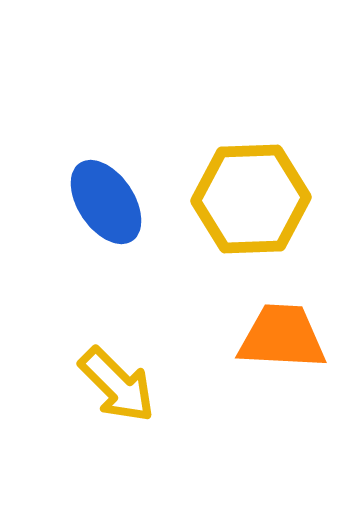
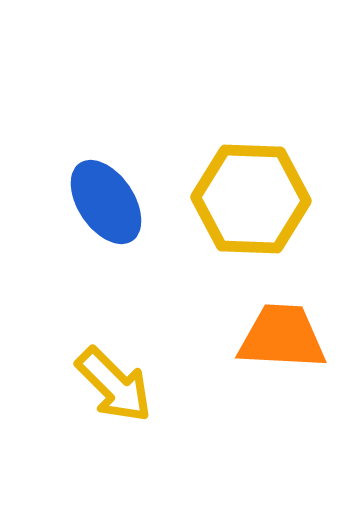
yellow hexagon: rotated 4 degrees clockwise
yellow arrow: moved 3 px left
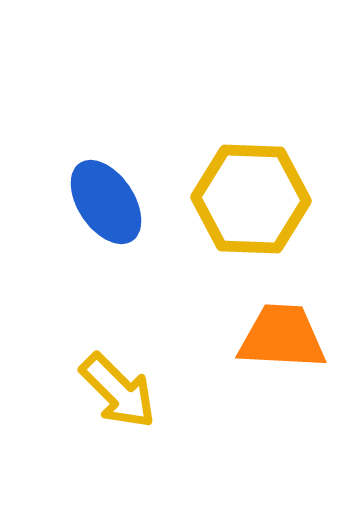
yellow arrow: moved 4 px right, 6 px down
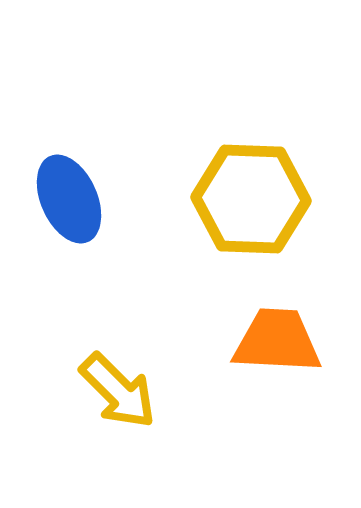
blue ellipse: moved 37 px left, 3 px up; rotated 10 degrees clockwise
orange trapezoid: moved 5 px left, 4 px down
